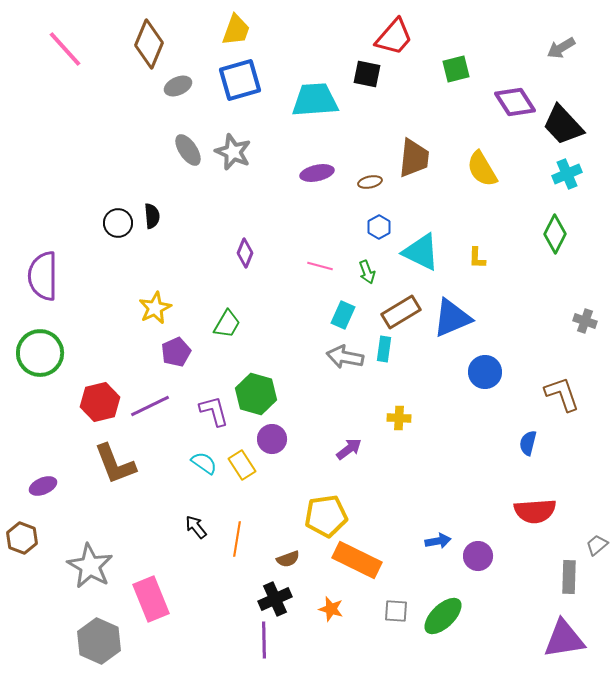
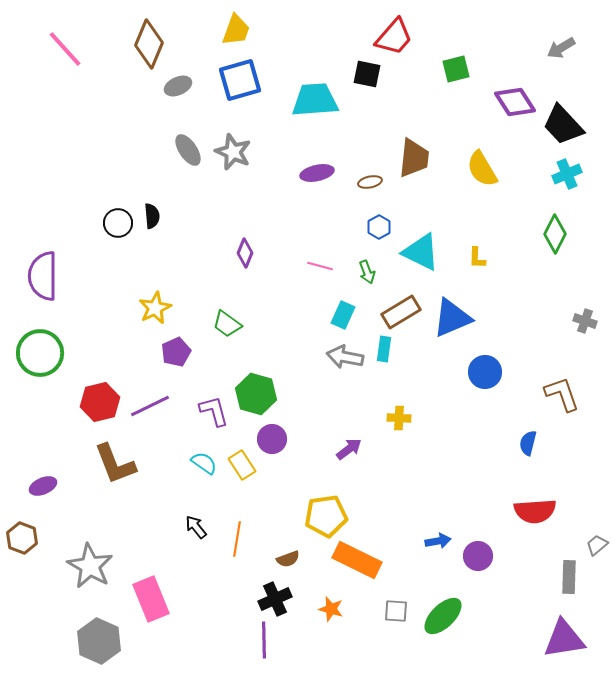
green trapezoid at (227, 324): rotated 96 degrees clockwise
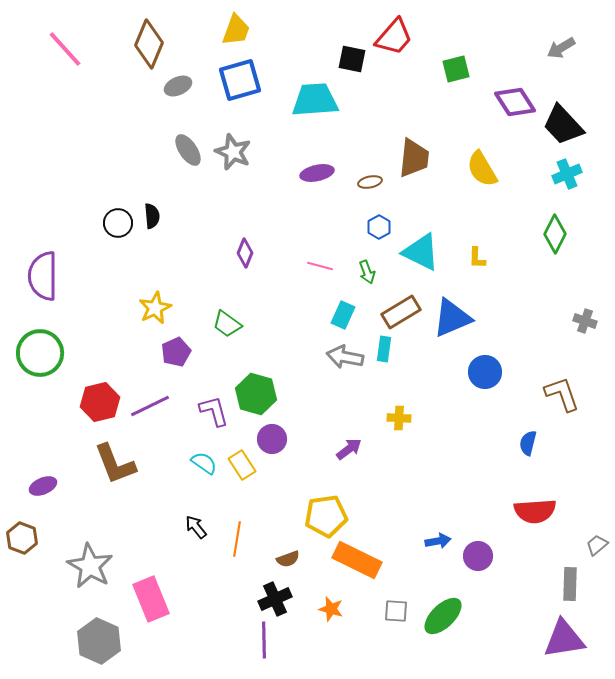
black square at (367, 74): moved 15 px left, 15 px up
gray rectangle at (569, 577): moved 1 px right, 7 px down
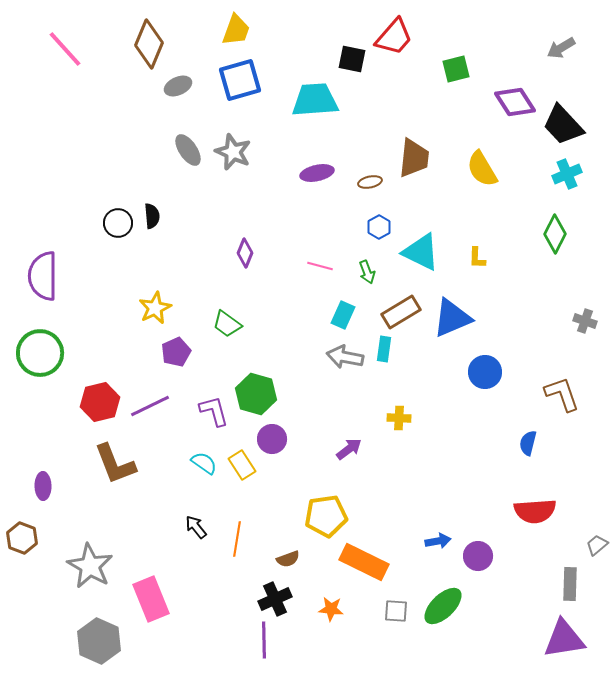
purple ellipse at (43, 486): rotated 68 degrees counterclockwise
orange rectangle at (357, 560): moved 7 px right, 2 px down
orange star at (331, 609): rotated 10 degrees counterclockwise
green ellipse at (443, 616): moved 10 px up
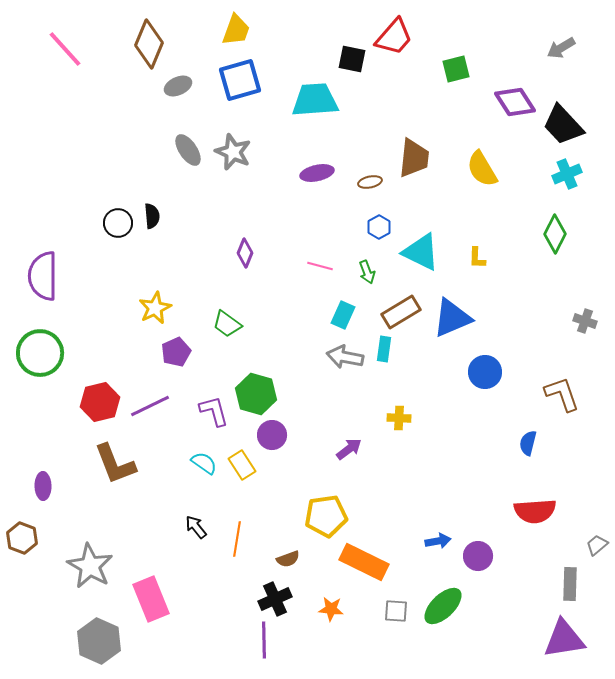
purple circle at (272, 439): moved 4 px up
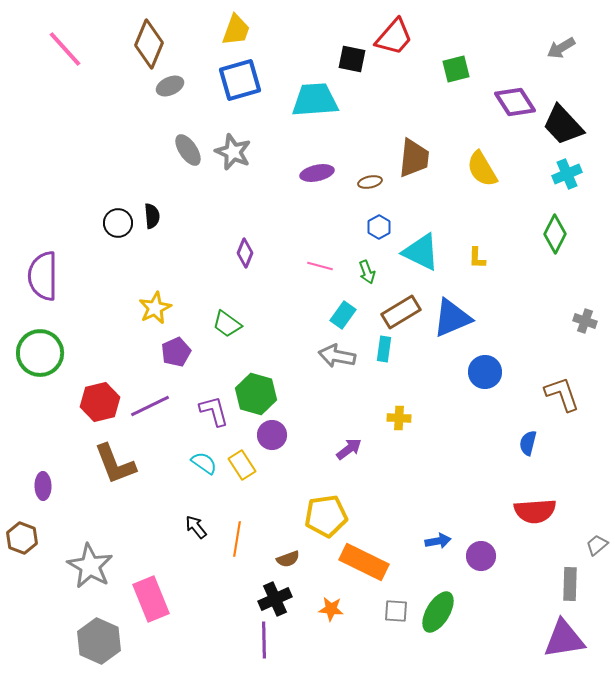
gray ellipse at (178, 86): moved 8 px left
cyan rectangle at (343, 315): rotated 12 degrees clockwise
gray arrow at (345, 357): moved 8 px left, 1 px up
purple circle at (478, 556): moved 3 px right
green ellipse at (443, 606): moved 5 px left, 6 px down; rotated 15 degrees counterclockwise
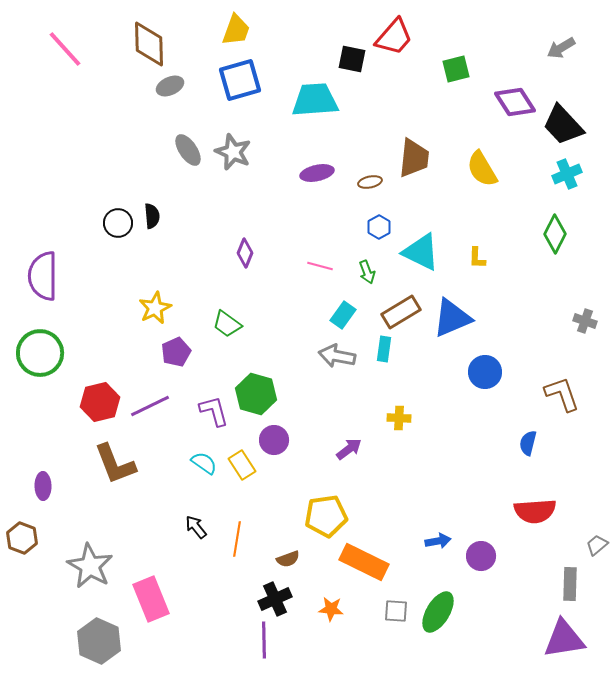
brown diamond at (149, 44): rotated 24 degrees counterclockwise
purple circle at (272, 435): moved 2 px right, 5 px down
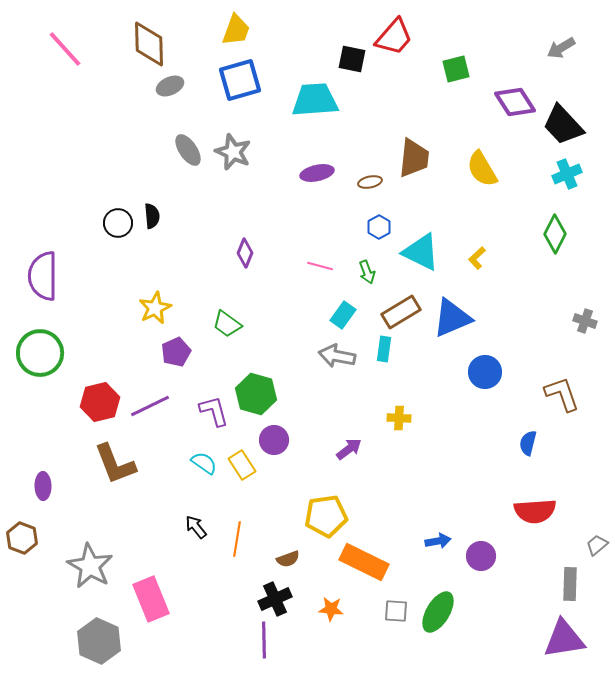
yellow L-shape at (477, 258): rotated 45 degrees clockwise
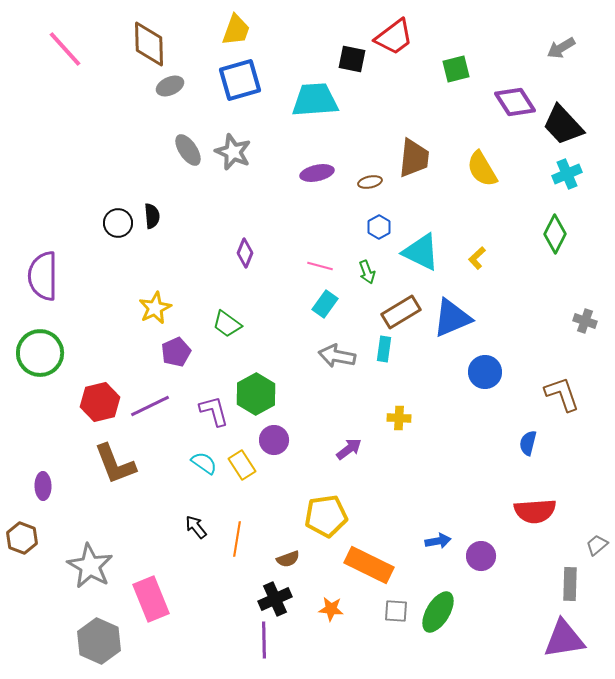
red trapezoid at (394, 37): rotated 12 degrees clockwise
cyan rectangle at (343, 315): moved 18 px left, 11 px up
green hexagon at (256, 394): rotated 15 degrees clockwise
orange rectangle at (364, 562): moved 5 px right, 3 px down
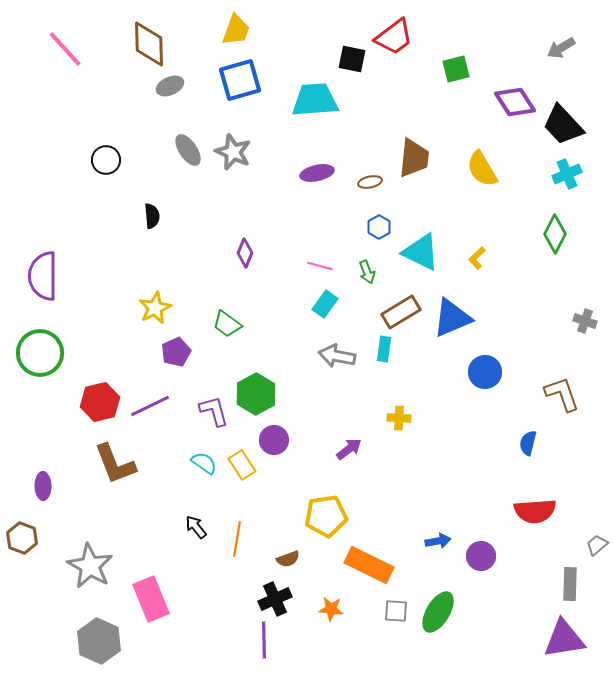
black circle at (118, 223): moved 12 px left, 63 px up
